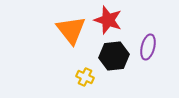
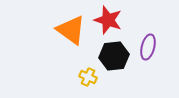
orange triangle: rotated 16 degrees counterclockwise
yellow cross: moved 3 px right
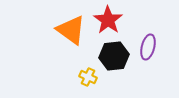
red star: rotated 16 degrees clockwise
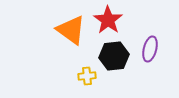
purple ellipse: moved 2 px right, 2 px down
yellow cross: moved 1 px left, 1 px up; rotated 30 degrees counterclockwise
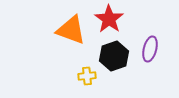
red star: moved 1 px right, 1 px up
orange triangle: rotated 16 degrees counterclockwise
black hexagon: rotated 12 degrees counterclockwise
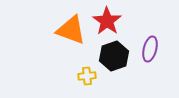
red star: moved 2 px left, 2 px down
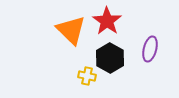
orange triangle: rotated 24 degrees clockwise
black hexagon: moved 4 px left, 2 px down; rotated 12 degrees counterclockwise
yellow cross: rotated 18 degrees clockwise
